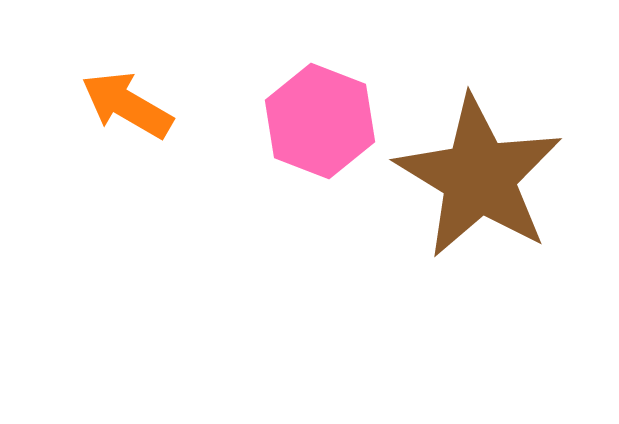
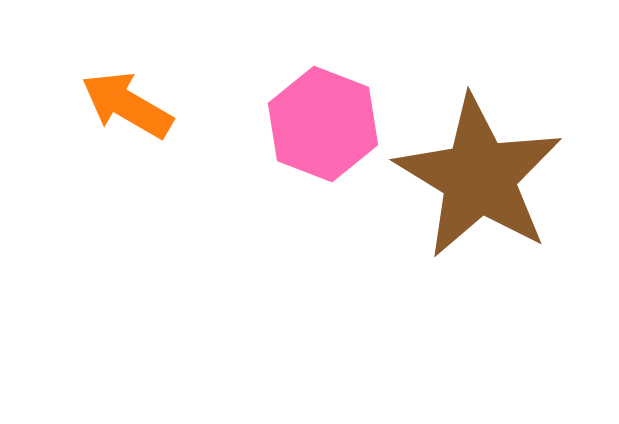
pink hexagon: moved 3 px right, 3 px down
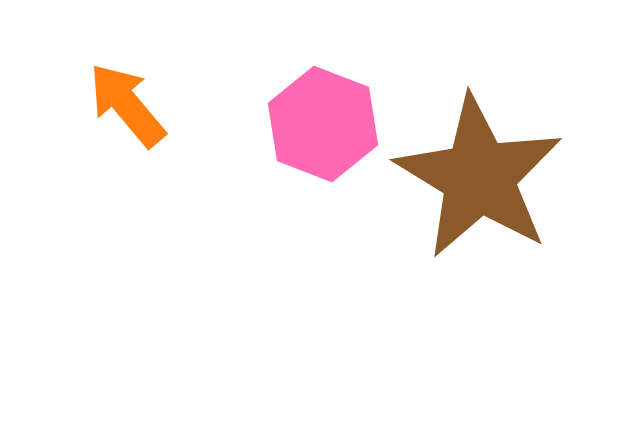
orange arrow: rotated 20 degrees clockwise
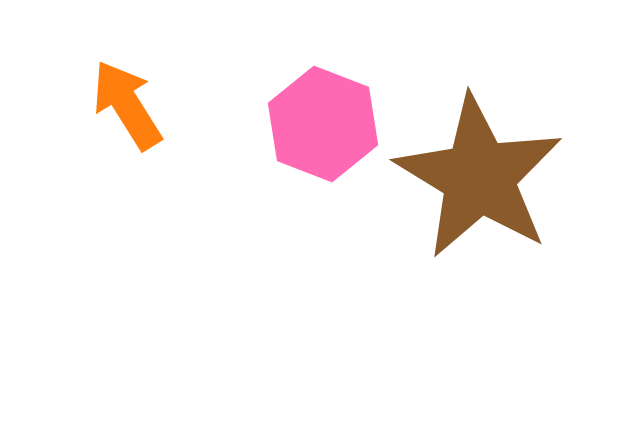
orange arrow: rotated 8 degrees clockwise
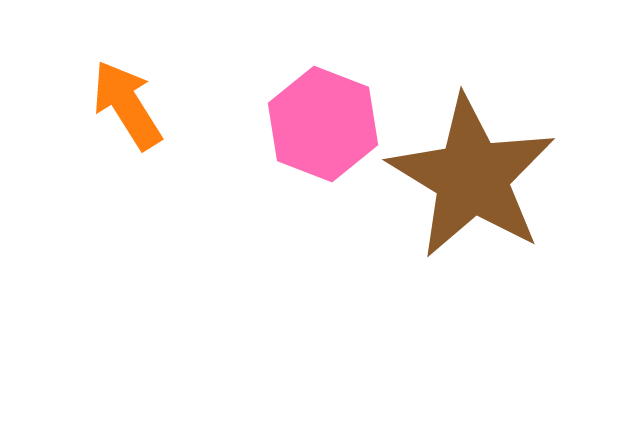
brown star: moved 7 px left
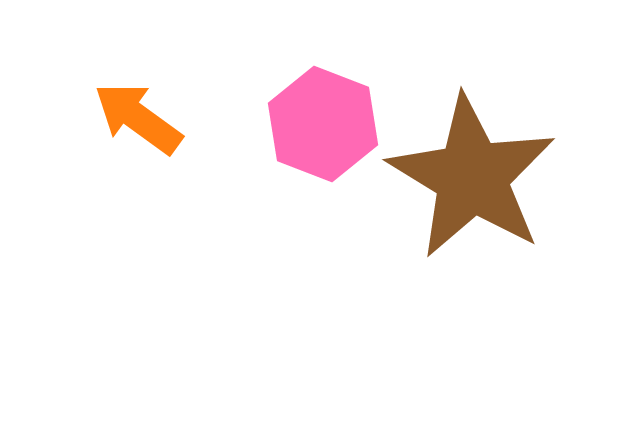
orange arrow: moved 11 px right, 13 px down; rotated 22 degrees counterclockwise
